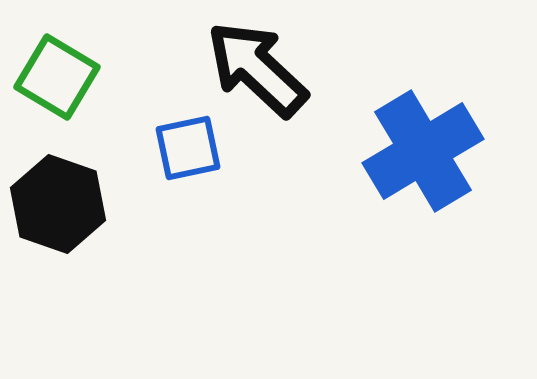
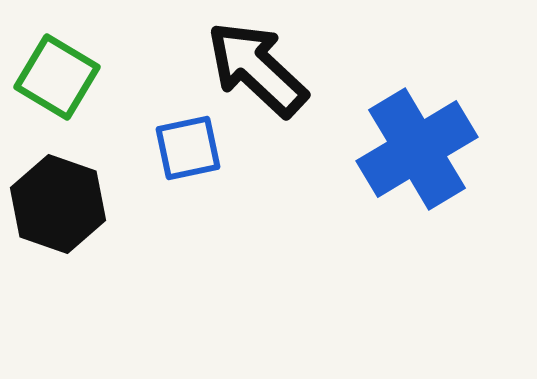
blue cross: moved 6 px left, 2 px up
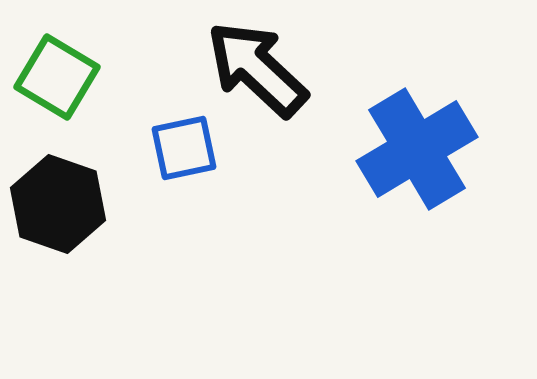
blue square: moved 4 px left
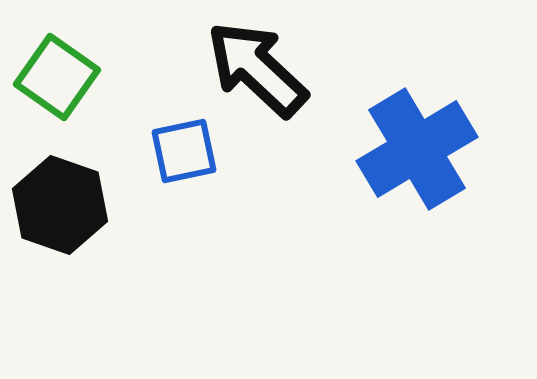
green square: rotated 4 degrees clockwise
blue square: moved 3 px down
black hexagon: moved 2 px right, 1 px down
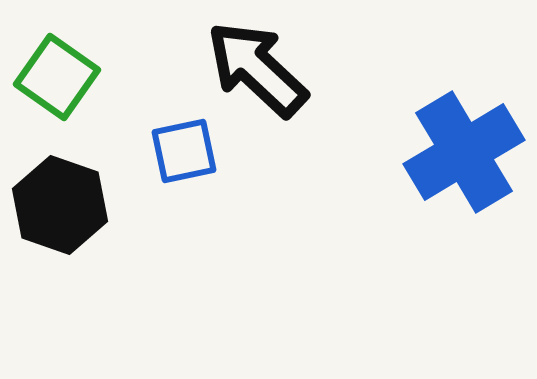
blue cross: moved 47 px right, 3 px down
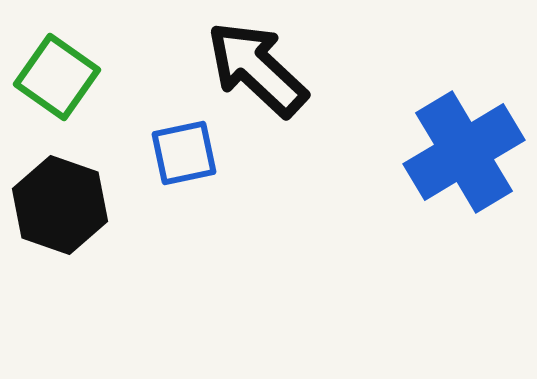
blue square: moved 2 px down
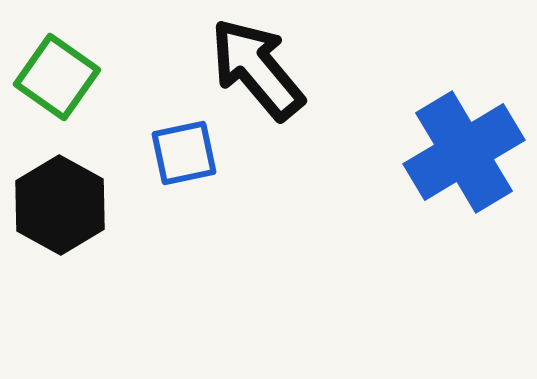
black arrow: rotated 7 degrees clockwise
black hexagon: rotated 10 degrees clockwise
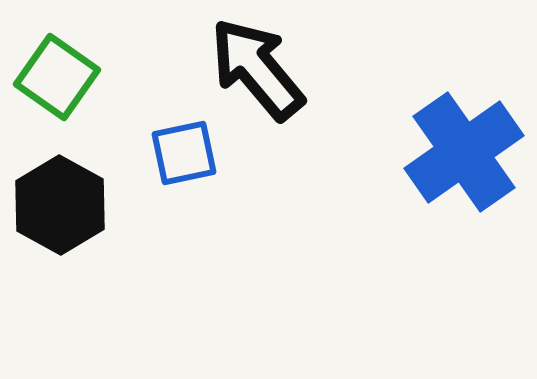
blue cross: rotated 4 degrees counterclockwise
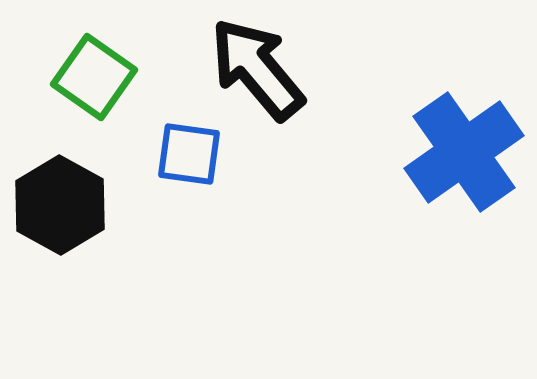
green square: moved 37 px right
blue square: moved 5 px right, 1 px down; rotated 20 degrees clockwise
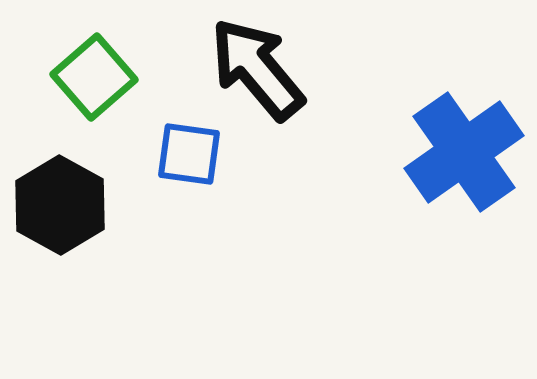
green square: rotated 14 degrees clockwise
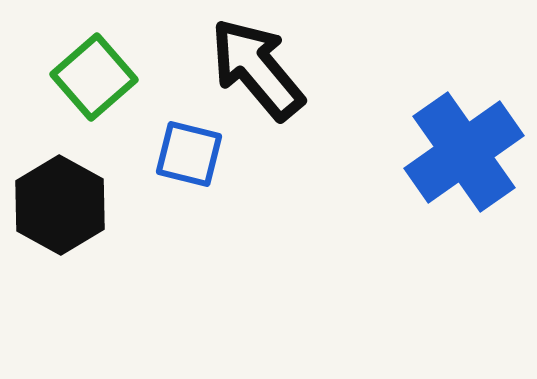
blue square: rotated 6 degrees clockwise
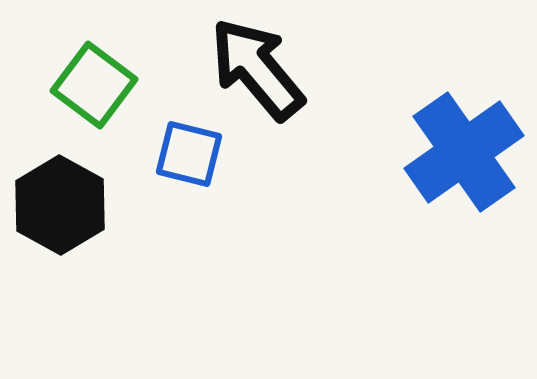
green square: moved 8 px down; rotated 12 degrees counterclockwise
